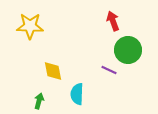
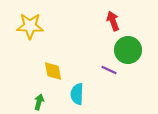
green arrow: moved 1 px down
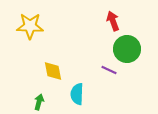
green circle: moved 1 px left, 1 px up
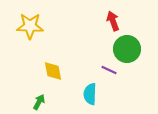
cyan semicircle: moved 13 px right
green arrow: rotated 14 degrees clockwise
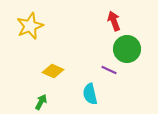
red arrow: moved 1 px right
yellow star: rotated 24 degrees counterclockwise
yellow diamond: rotated 55 degrees counterclockwise
cyan semicircle: rotated 15 degrees counterclockwise
green arrow: moved 2 px right
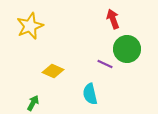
red arrow: moved 1 px left, 2 px up
purple line: moved 4 px left, 6 px up
green arrow: moved 8 px left, 1 px down
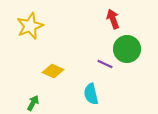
cyan semicircle: moved 1 px right
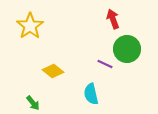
yellow star: rotated 12 degrees counterclockwise
yellow diamond: rotated 15 degrees clockwise
green arrow: rotated 112 degrees clockwise
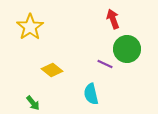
yellow star: moved 1 px down
yellow diamond: moved 1 px left, 1 px up
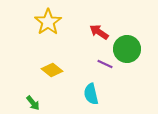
red arrow: moved 14 px left, 13 px down; rotated 36 degrees counterclockwise
yellow star: moved 18 px right, 5 px up
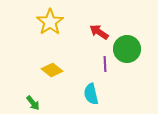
yellow star: moved 2 px right
purple line: rotated 63 degrees clockwise
